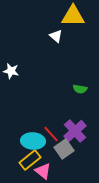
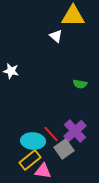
green semicircle: moved 5 px up
pink triangle: rotated 30 degrees counterclockwise
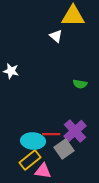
red line: rotated 48 degrees counterclockwise
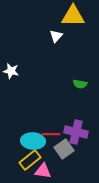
white triangle: rotated 32 degrees clockwise
purple cross: moved 1 px right, 1 px down; rotated 35 degrees counterclockwise
